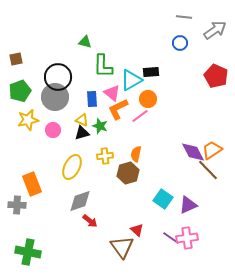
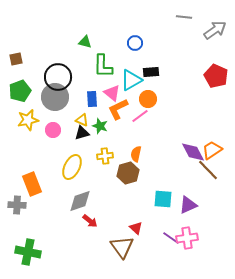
blue circle: moved 45 px left
cyan square: rotated 30 degrees counterclockwise
red triangle: moved 1 px left, 2 px up
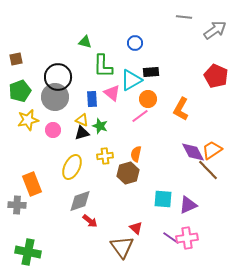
orange L-shape: moved 63 px right; rotated 35 degrees counterclockwise
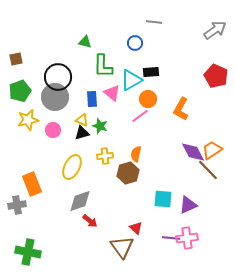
gray line: moved 30 px left, 5 px down
gray cross: rotated 12 degrees counterclockwise
purple line: rotated 30 degrees counterclockwise
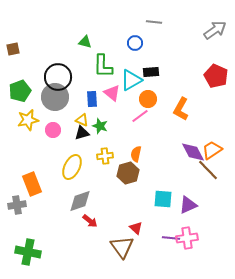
brown square: moved 3 px left, 10 px up
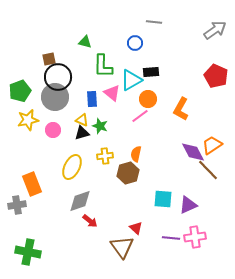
brown square: moved 36 px right, 10 px down
orange trapezoid: moved 5 px up
pink cross: moved 8 px right, 1 px up
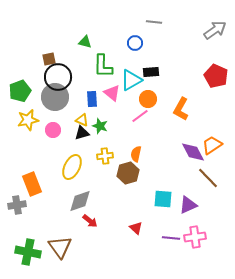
brown line: moved 8 px down
brown triangle: moved 62 px left
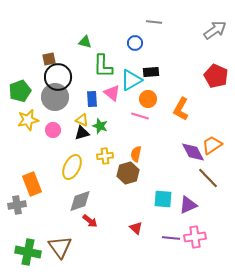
pink line: rotated 54 degrees clockwise
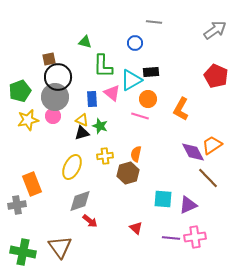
pink circle: moved 14 px up
green cross: moved 5 px left
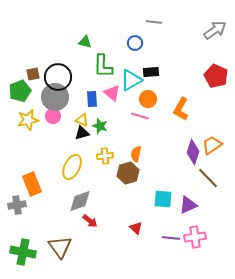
brown square: moved 16 px left, 15 px down
purple diamond: rotated 45 degrees clockwise
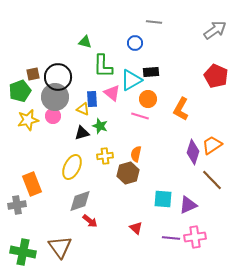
yellow triangle: moved 1 px right, 11 px up
brown line: moved 4 px right, 2 px down
